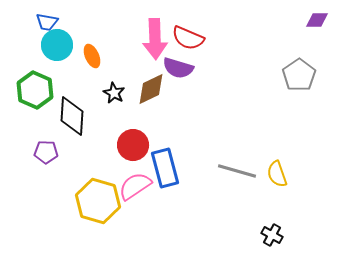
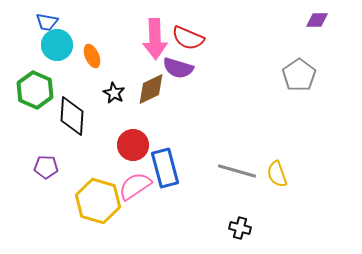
purple pentagon: moved 15 px down
black cross: moved 32 px left, 7 px up; rotated 15 degrees counterclockwise
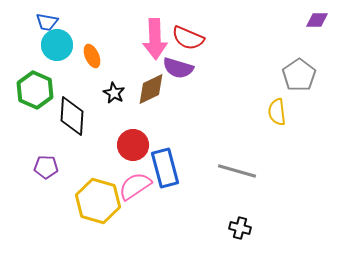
yellow semicircle: moved 62 px up; rotated 12 degrees clockwise
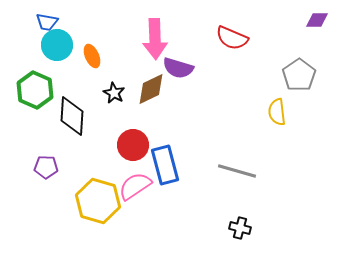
red semicircle: moved 44 px right
blue rectangle: moved 3 px up
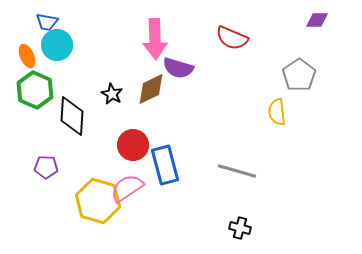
orange ellipse: moved 65 px left
black star: moved 2 px left, 1 px down
pink semicircle: moved 8 px left, 2 px down
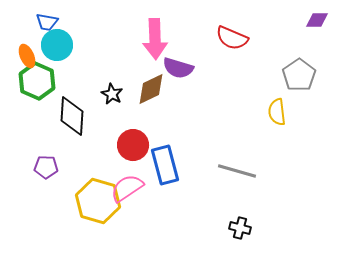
green hexagon: moved 2 px right, 9 px up
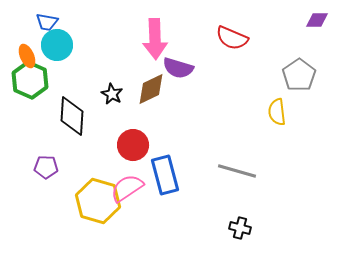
green hexagon: moved 7 px left, 1 px up
blue rectangle: moved 10 px down
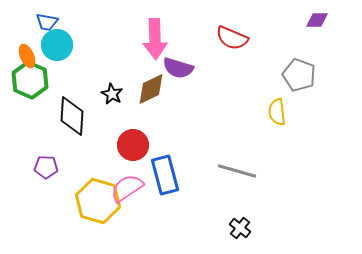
gray pentagon: rotated 16 degrees counterclockwise
black cross: rotated 25 degrees clockwise
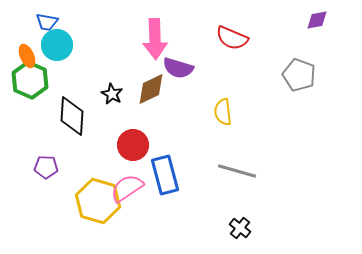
purple diamond: rotated 10 degrees counterclockwise
yellow semicircle: moved 54 px left
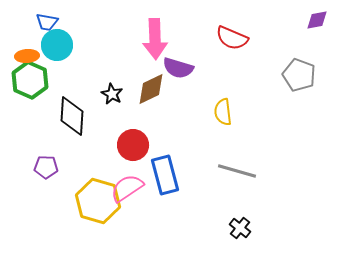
orange ellipse: rotated 70 degrees counterclockwise
